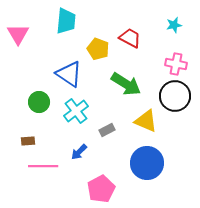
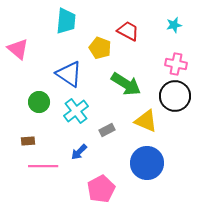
pink triangle: moved 15 px down; rotated 20 degrees counterclockwise
red trapezoid: moved 2 px left, 7 px up
yellow pentagon: moved 2 px right, 1 px up
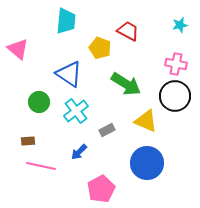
cyan star: moved 6 px right
pink line: moved 2 px left; rotated 12 degrees clockwise
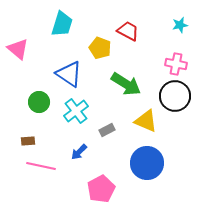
cyan trapezoid: moved 4 px left, 3 px down; rotated 12 degrees clockwise
